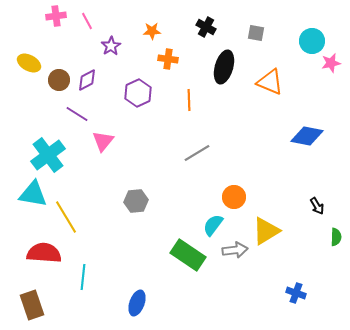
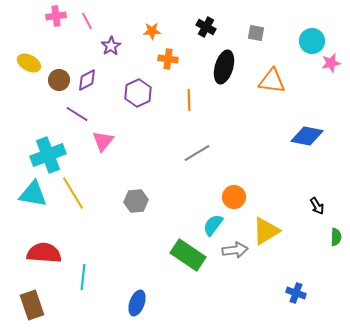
orange triangle: moved 2 px right, 1 px up; rotated 16 degrees counterclockwise
cyan cross: rotated 16 degrees clockwise
yellow line: moved 7 px right, 24 px up
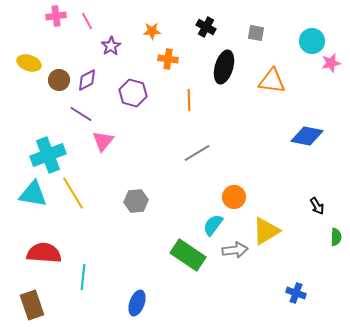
yellow ellipse: rotated 10 degrees counterclockwise
purple hexagon: moved 5 px left; rotated 20 degrees counterclockwise
purple line: moved 4 px right
